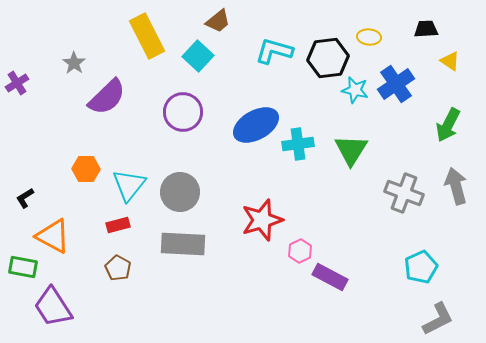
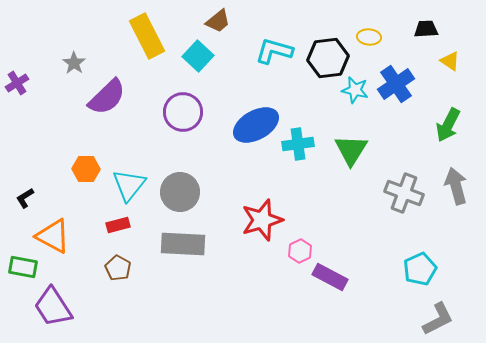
cyan pentagon: moved 1 px left, 2 px down
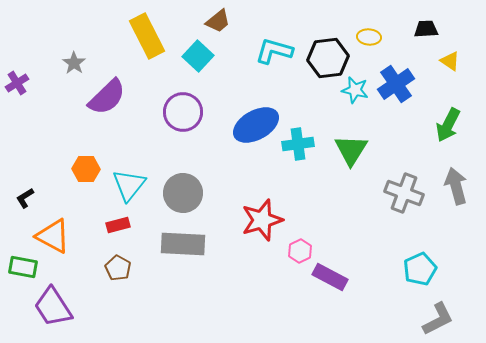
gray circle: moved 3 px right, 1 px down
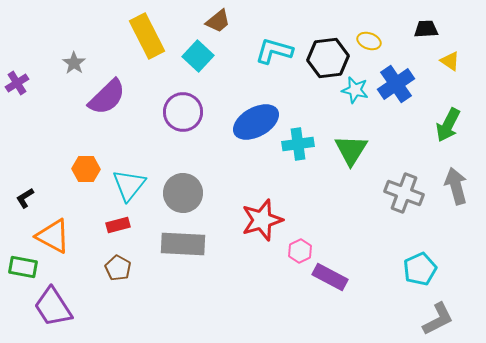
yellow ellipse: moved 4 px down; rotated 15 degrees clockwise
blue ellipse: moved 3 px up
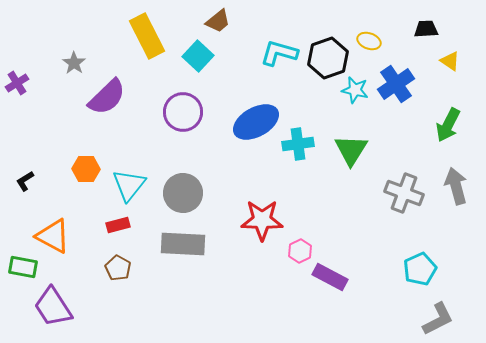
cyan L-shape: moved 5 px right, 2 px down
black hexagon: rotated 12 degrees counterclockwise
black L-shape: moved 17 px up
red star: rotated 18 degrees clockwise
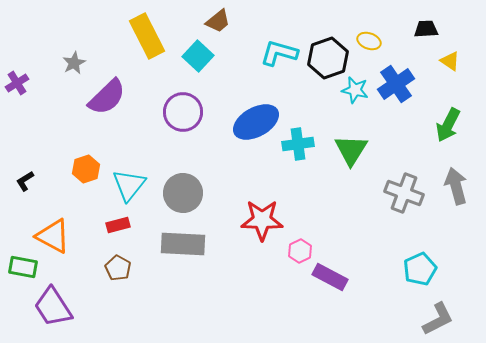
gray star: rotated 10 degrees clockwise
orange hexagon: rotated 20 degrees counterclockwise
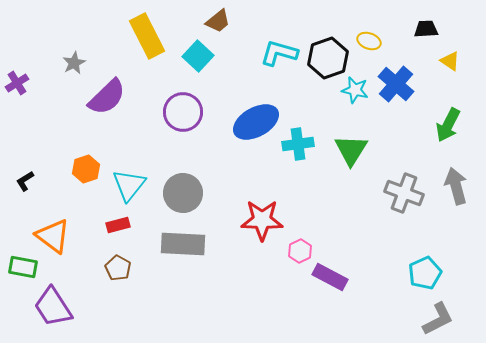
blue cross: rotated 15 degrees counterclockwise
orange triangle: rotated 9 degrees clockwise
cyan pentagon: moved 5 px right, 4 px down
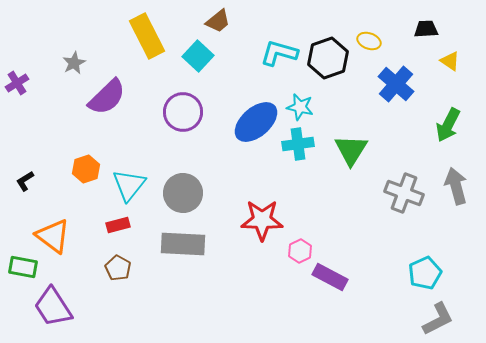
cyan star: moved 55 px left, 17 px down
blue ellipse: rotated 12 degrees counterclockwise
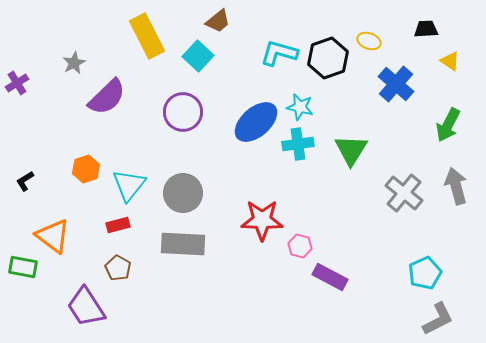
gray cross: rotated 18 degrees clockwise
pink hexagon: moved 5 px up; rotated 20 degrees counterclockwise
purple trapezoid: moved 33 px right
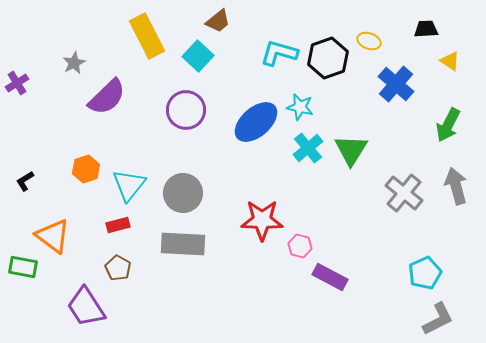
purple circle: moved 3 px right, 2 px up
cyan cross: moved 10 px right, 4 px down; rotated 32 degrees counterclockwise
